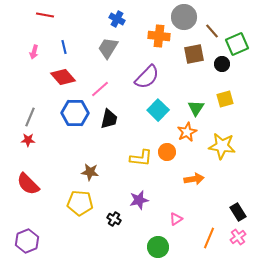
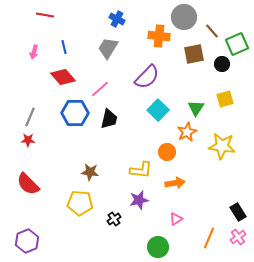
yellow L-shape: moved 12 px down
orange arrow: moved 19 px left, 4 px down
black cross: rotated 24 degrees clockwise
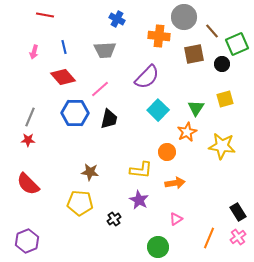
gray trapezoid: moved 3 px left, 2 px down; rotated 125 degrees counterclockwise
purple star: rotated 30 degrees counterclockwise
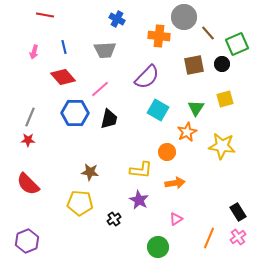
brown line: moved 4 px left, 2 px down
brown square: moved 11 px down
cyan square: rotated 15 degrees counterclockwise
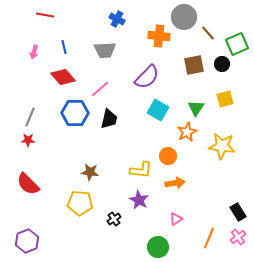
orange circle: moved 1 px right, 4 px down
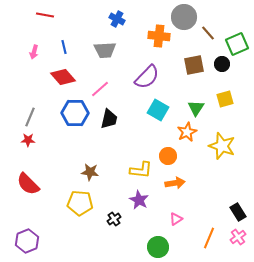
yellow star: rotated 12 degrees clockwise
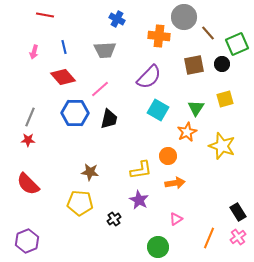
purple semicircle: moved 2 px right
yellow L-shape: rotated 15 degrees counterclockwise
